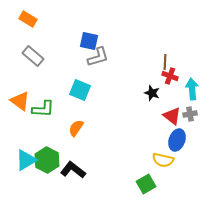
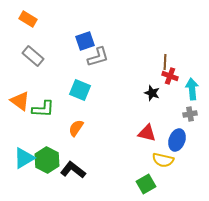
blue square: moved 4 px left; rotated 30 degrees counterclockwise
red triangle: moved 25 px left, 17 px down; rotated 24 degrees counterclockwise
cyan triangle: moved 2 px left, 2 px up
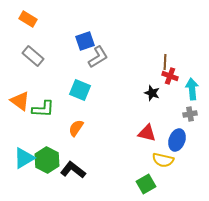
gray L-shape: rotated 15 degrees counterclockwise
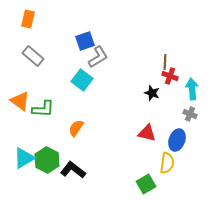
orange rectangle: rotated 72 degrees clockwise
cyan square: moved 2 px right, 10 px up; rotated 15 degrees clockwise
gray cross: rotated 32 degrees clockwise
yellow semicircle: moved 4 px right, 3 px down; rotated 95 degrees counterclockwise
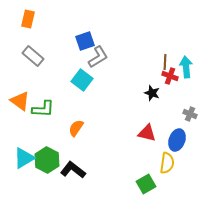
cyan arrow: moved 6 px left, 22 px up
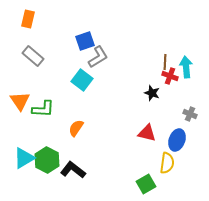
orange triangle: rotated 20 degrees clockwise
